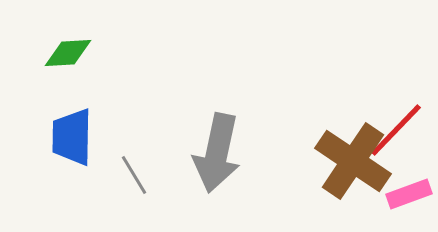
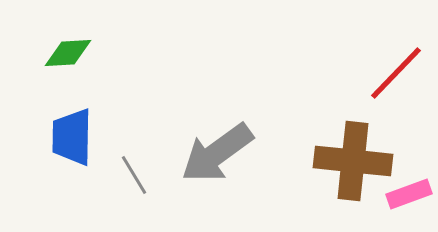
red line: moved 57 px up
gray arrow: rotated 42 degrees clockwise
brown cross: rotated 28 degrees counterclockwise
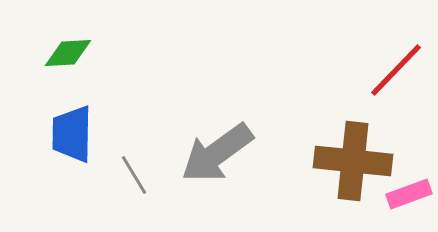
red line: moved 3 px up
blue trapezoid: moved 3 px up
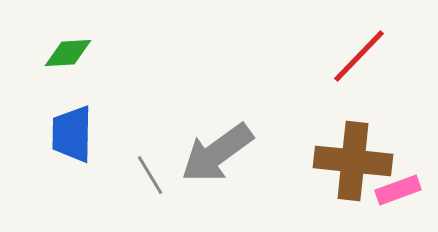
red line: moved 37 px left, 14 px up
gray line: moved 16 px right
pink rectangle: moved 11 px left, 4 px up
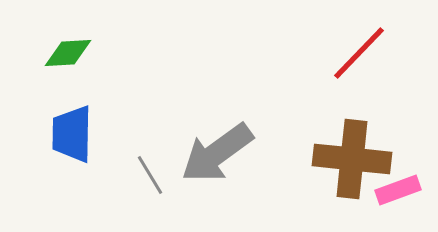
red line: moved 3 px up
brown cross: moved 1 px left, 2 px up
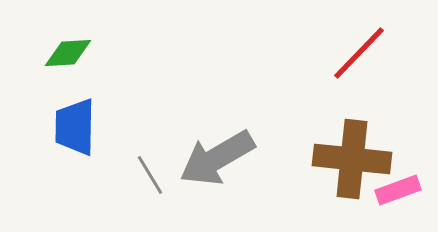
blue trapezoid: moved 3 px right, 7 px up
gray arrow: moved 5 px down; rotated 6 degrees clockwise
